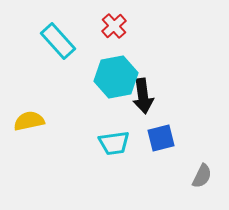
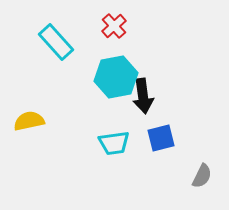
cyan rectangle: moved 2 px left, 1 px down
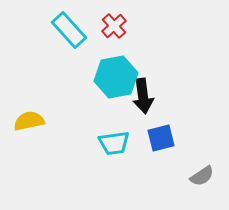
cyan rectangle: moved 13 px right, 12 px up
gray semicircle: rotated 30 degrees clockwise
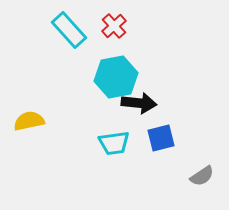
black arrow: moved 4 px left, 7 px down; rotated 76 degrees counterclockwise
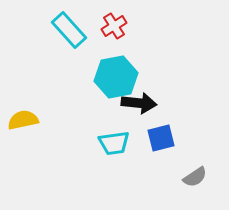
red cross: rotated 10 degrees clockwise
yellow semicircle: moved 6 px left, 1 px up
gray semicircle: moved 7 px left, 1 px down
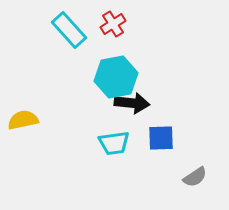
red cross: moved 1 px left, 2 px up
black arrow: moved 7 px left
blue square: rotated 12 degrees clockwise
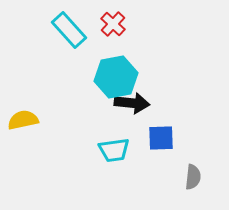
red cross: rotated 15 degrees counterclockwise
cyan trapezoid: moved 7 px down
gray semicircle: moved 2 px left; rotated 50 degrees counterclockwise
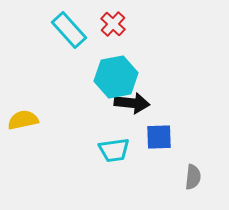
blue square: moved 2 px left, 1 px up
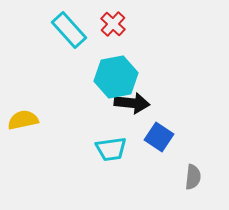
blue square: rotated 36 degrees clockwise
cyan trapezoid: moved 3 px left, 1 px up
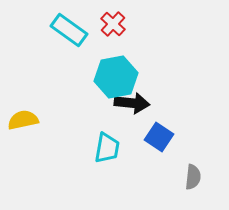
cyan rectangle: rotated 12 degrees counterclockwise
cyan trapezoid: moved 4 px left, 1 px up; rotated 72 degrees counterclockwise
